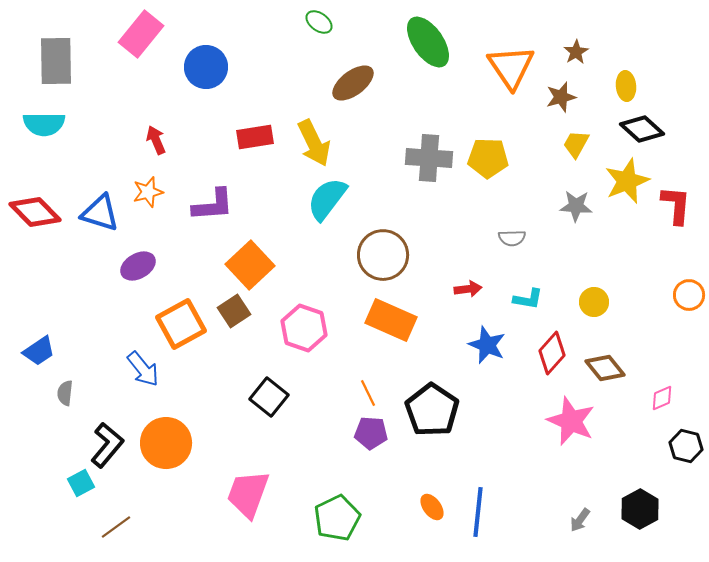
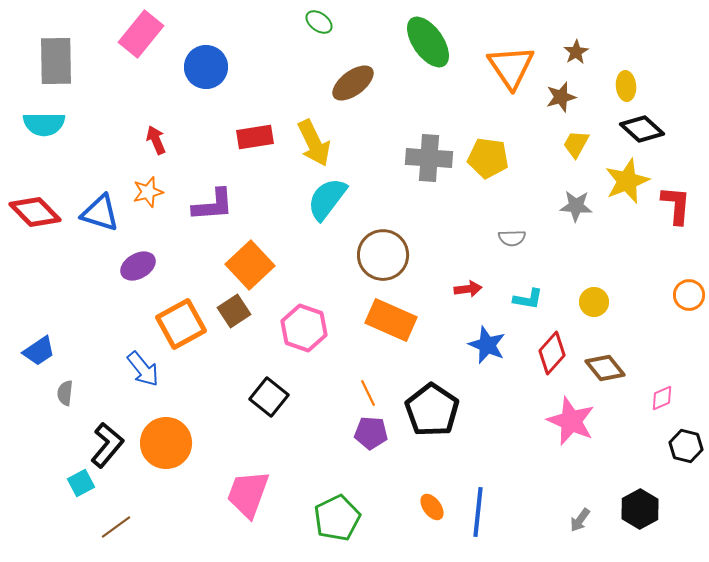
yellow pentagon at (488, 158): rotated 6 degrees clockwise
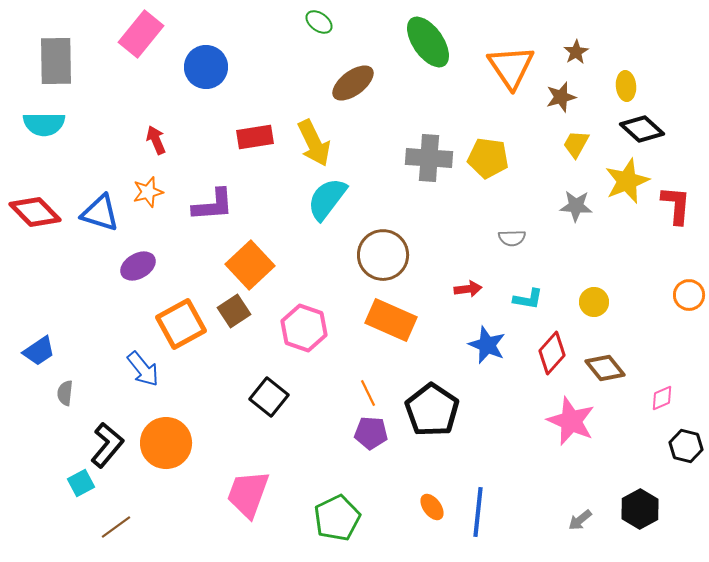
gray arrow at (580, 520): rotated 15 degrees clockwise
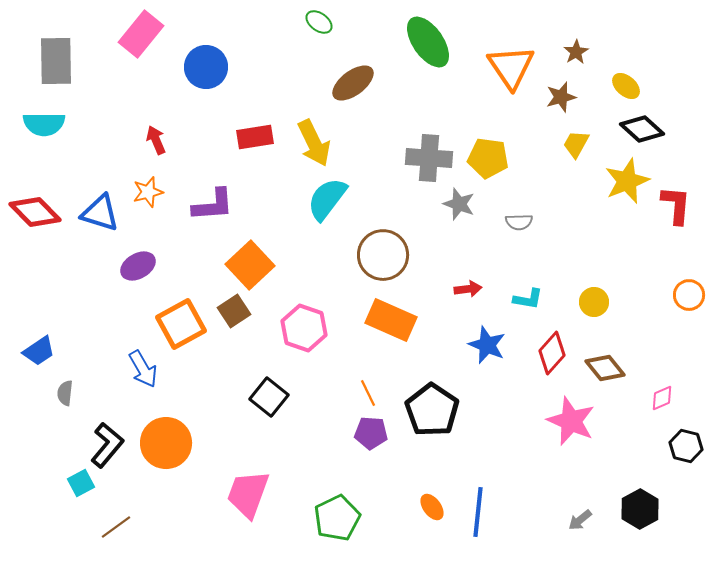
yellow ellipse at (626, 86): rotated 44 degrees counterclockwise
gray star at (576, 206): moved 117 px left, 2 px up; rotated 16 degrees clockwise
gray semicircle at (512, 238): moved 7 px right, 16 px up
blue arrow at (143, 369): rotated 9 degrees clockwise
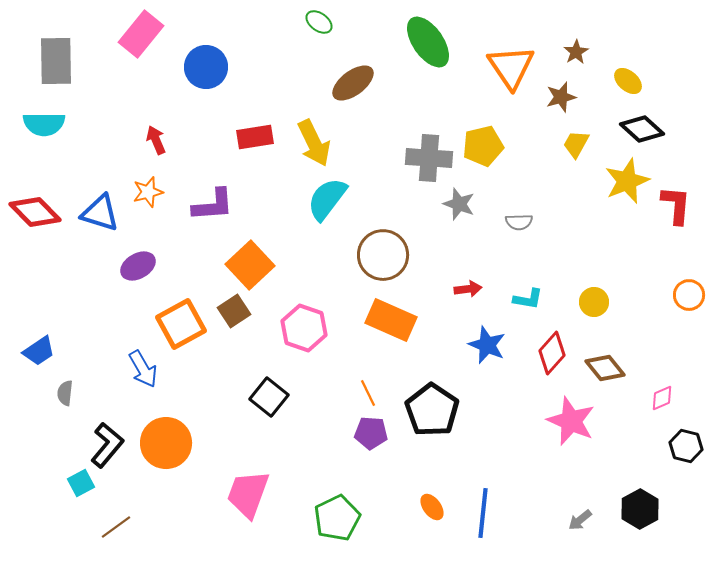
yellow ellipse at (626, 86): moved 2 px right, 5 px up
yellow pentagon at (488, 158): moved 5 px left, 12 px up; rotated 21 degrees counterclockwise
blue line at (478, 512): moved 5 px right, 1 px down
